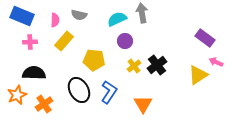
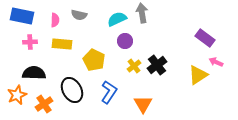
blue rectangle: rotated 10 degrees counterclockwise
yellow rectangle: moved 2 px left, 3 px down; rotated 54 degrees clockwise
yellow pentagon: rotated 20 degrees clockwise
black ellipse: moved 7 px left
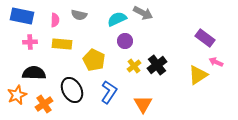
gray arrow: moved 1 px right; rotated 126 degrees clockwise
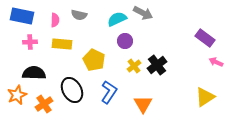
yellow triangle: moved 7 px right, 22 px down
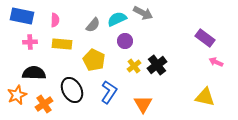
gray semicircle: moved 14 px right, 10 px down; rotated 63 degrees counterclockwise
yellow triangle: rotated 45 degrees clockwise
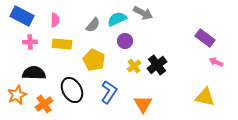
blue rectangle: rotated 15 degrees clockwise
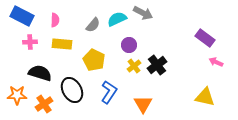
purple circle: moved 4 px right, 4 px down
black semicircle: moved 6 px right; rotated 15 degrees clockwise
orange star: rotated 24 degrees clockwise
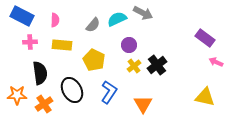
yellow rectangle: moved 1 px down
black semicircle: rotated 65 degrees clockwise
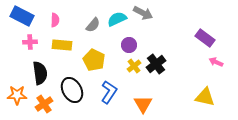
black cross: moved 1 px left, 1 px up
